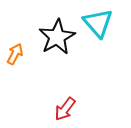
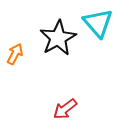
black star: moved 1 px right, 1 px down
red arrow: rotated 15 degrees clockwise
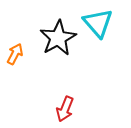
red arrow: rotated 30 degrees counterclockwise
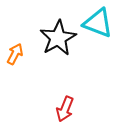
cyan triangle: rotated 28 degrees counterclockwise
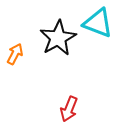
red arrow: moved 4 px right
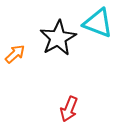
orange arrow: rotated 20 degrees clockwise
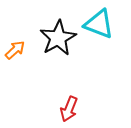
cyan triangle: moved 1 px right, 1 px down
orange arrow: moved 4 px up
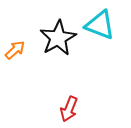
cyan triangle: moved 1 px right, 1 px down
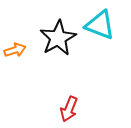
orange arrow: rotated 25 degrees clockwise
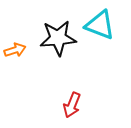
black star: rotated 24 degrees clockwise
red arrow: moved 3 px right, 4 px up
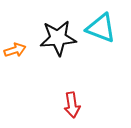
cyan triangle: moved 1 px right, 3 px down
red arrow: rotated 30 degrees counterclockwise
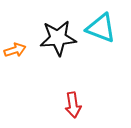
red arrow: moved 1 px right
